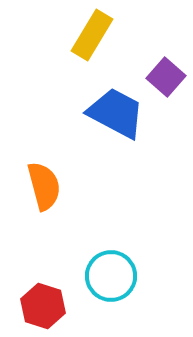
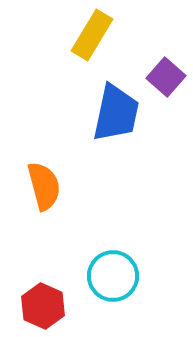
blue trapezoid: rotated 74 degrees clockwise
cyan circle: moved 2 px right
red hexagon: rotated 6 degrees clockwise
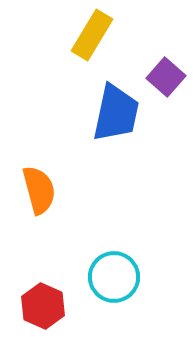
orange semicircle: moved 5 px left, 4 px down
cyan circle: moved 1 px right, 1 px down
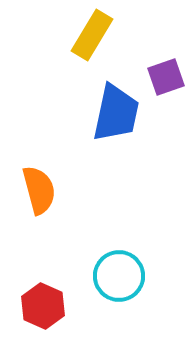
purple square: rotated 30 degrees clockwise
cyan circle: moved 5 px right, 1 px up
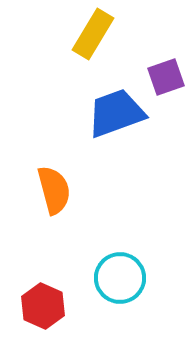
yellow rectangle: moved 1 px right, 1 px up
blue trapezoid: rotated 122 degrees counterclockwise
orange semicircle: moved 15 px right
cyan circle: moved 1 px right, 2 px down
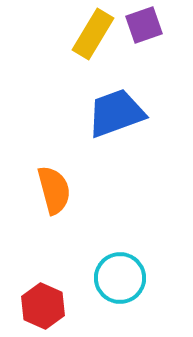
purple square: moved 22 px left, 52 px up
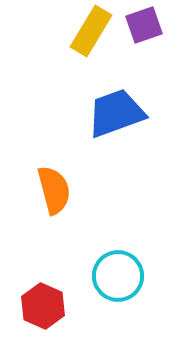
yellow rectangle: moved 2 px left, 3 px up
cyan circle: moved 2 px left, 2 px up
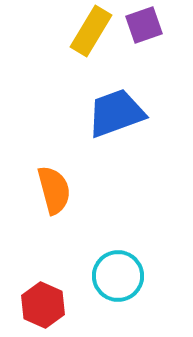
red hexagon: moved 1 px up
